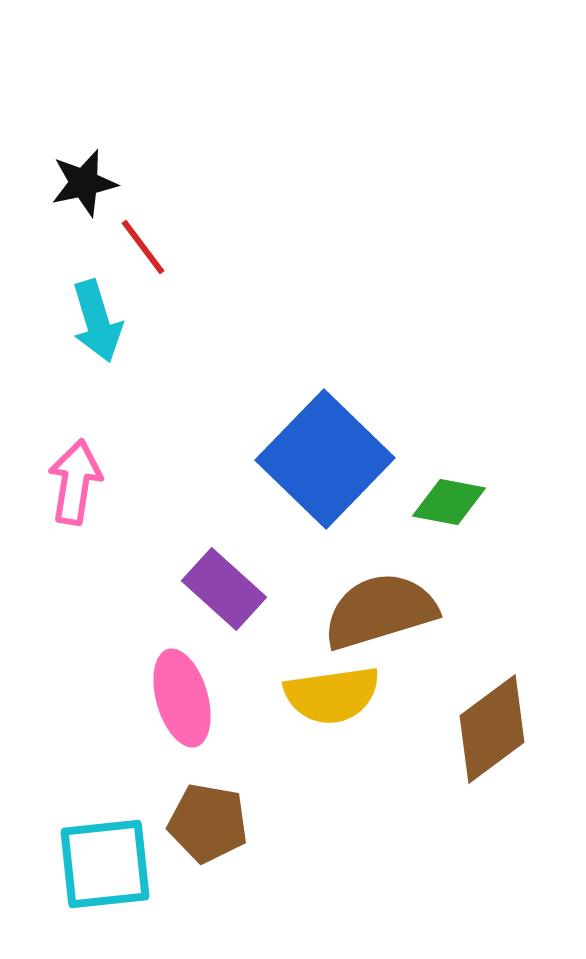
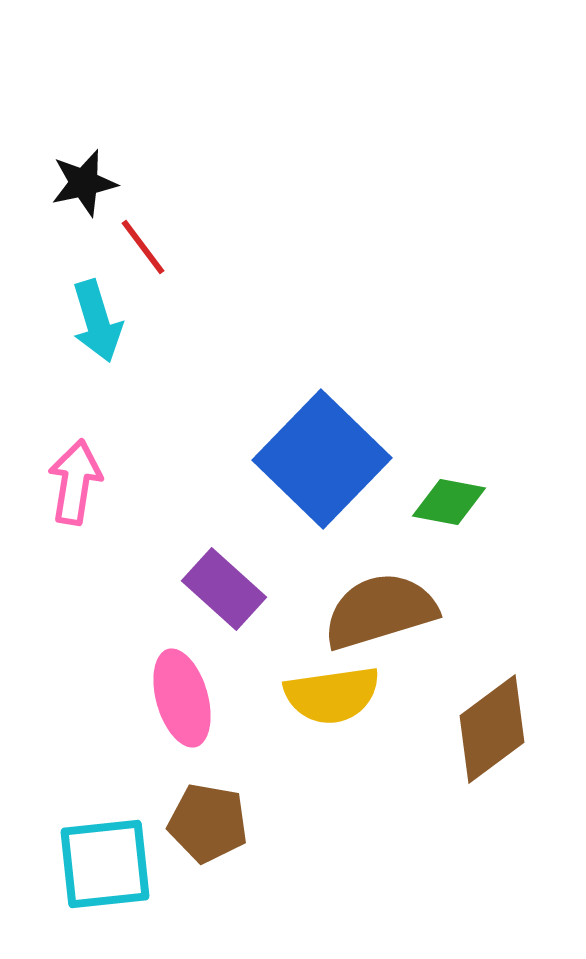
blue square: moved 3 px left
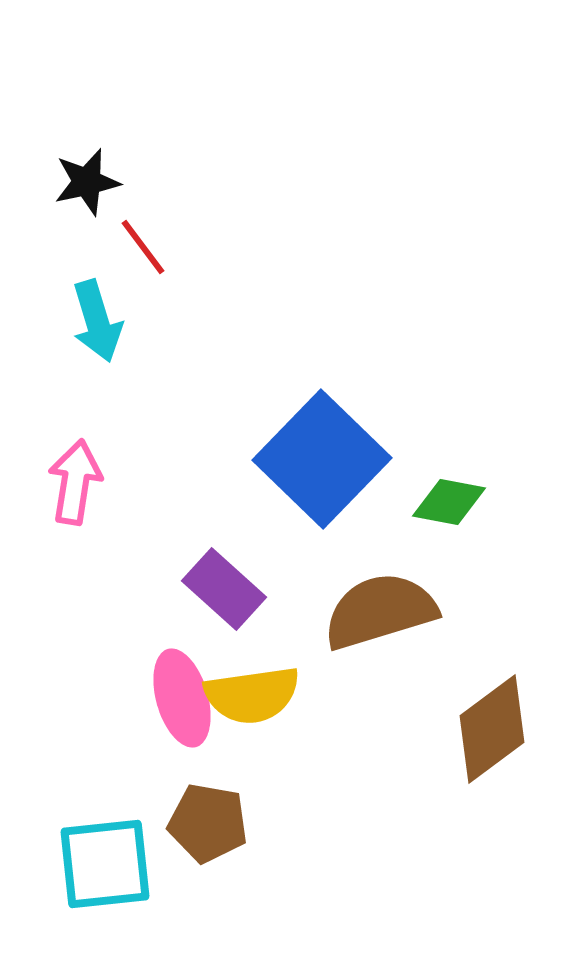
black star: moved 3 px right, 1 px up
yellow semicircle: moved 80 px left
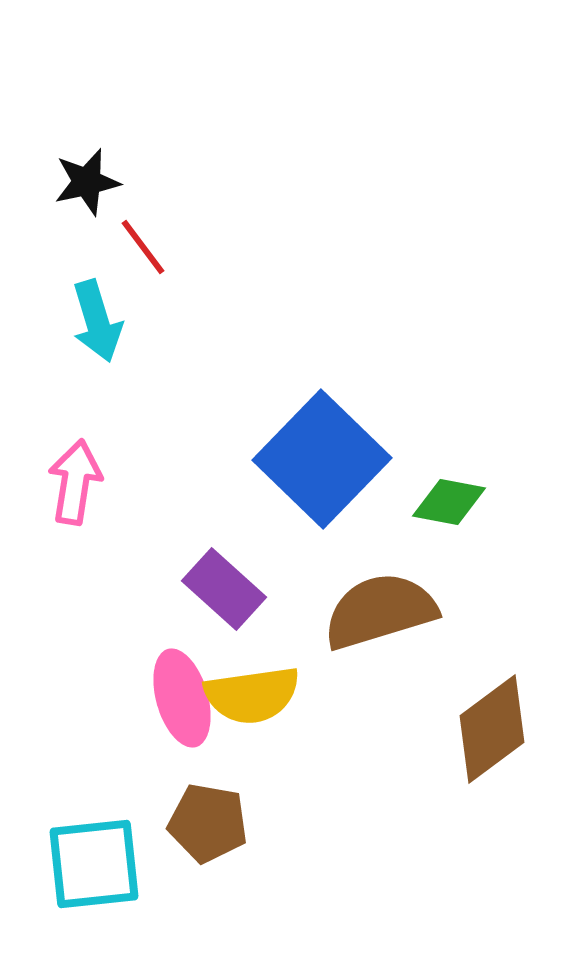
cyan square: moved 11 px left
